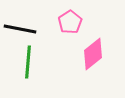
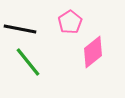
pink diamond: moved 2 px up
green line: rotated 44 degrees counterclockwise
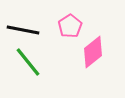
pink pentagon: moved 4 px down
black line: moved 3 px right, 1 px down
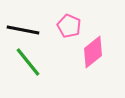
pink pentagon: moved 1 px left; rotated 15 degrees counterclockwise
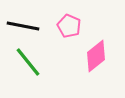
black line: moved 4 px up
pink diamond: moved 3 px right, 4 px down
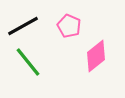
black line: rotated 40 degrees counterclockwise
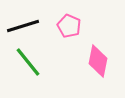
black line: rotated 12 degrees clockwise
pink diamond: moved 2 px right, 5 px down; rotated 40 degrees counterclockwise
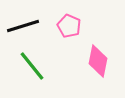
green line: moved 4 px right, 4 px down
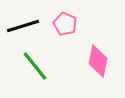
pink pentagon: moved 4 px left, 2 px up
green line: moved 3 px right
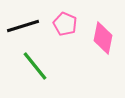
pink diamond: moved 5 px right, 23 px up
